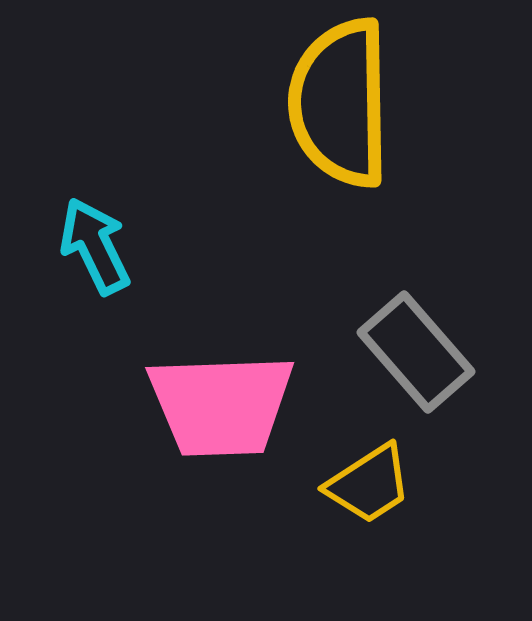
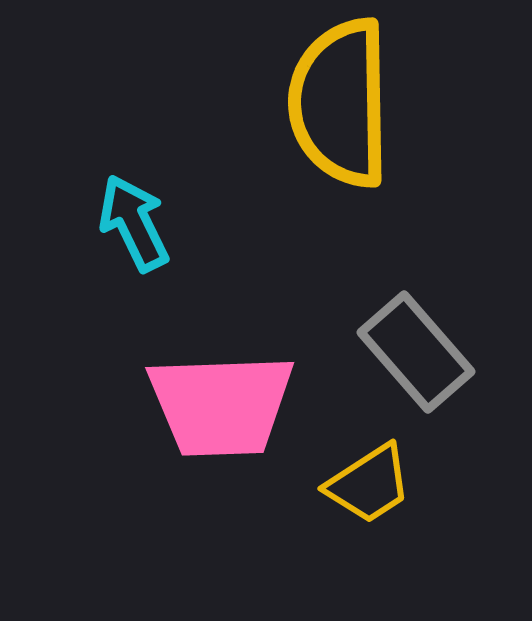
cyan arrow: moved 39 px right, 23 px up
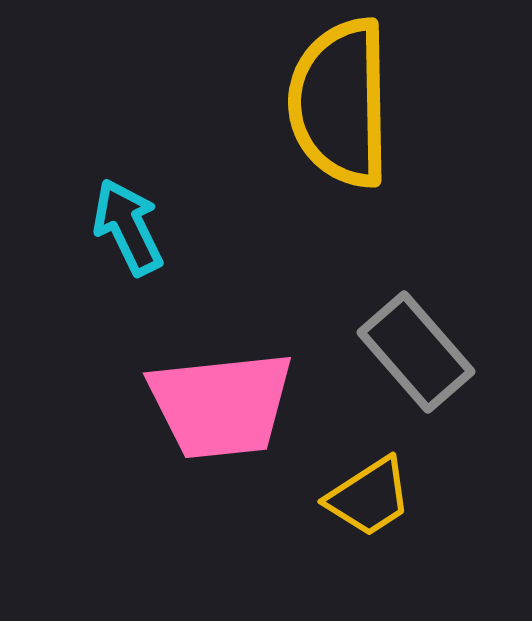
cyan arrow: moved 6 px left, 4 px down
pink trapezoid: rotated 4 degrees counterclockwise
yellow trapezoid: moved 13 px down
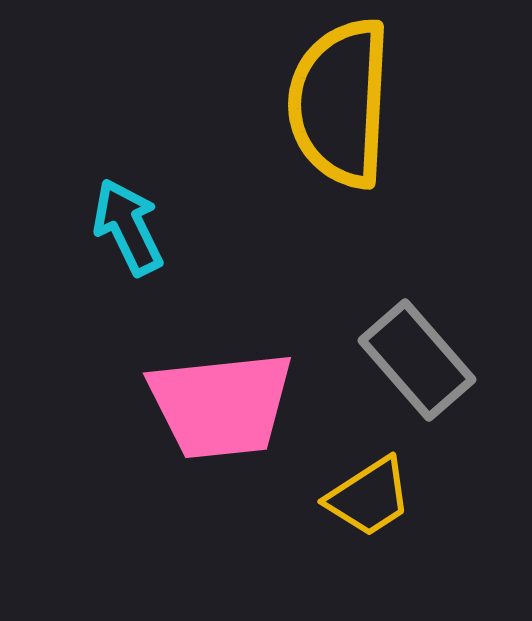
yellow semicircle: rotated 4 degrees clockwise
gray rectangle: moved 1 px right, 8 px down
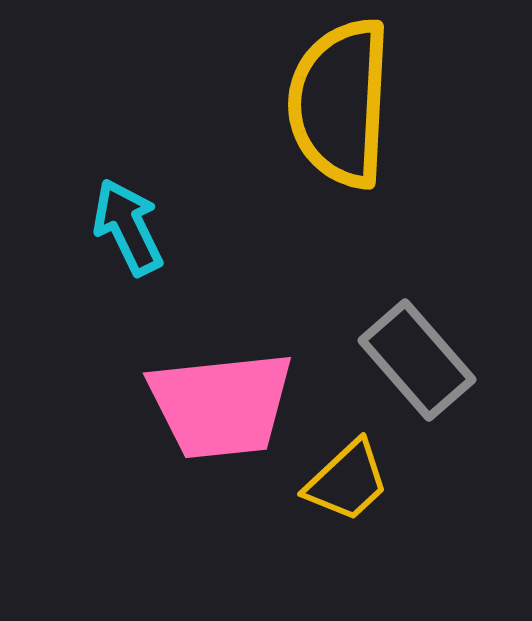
yellow trapezoid: moved 22 px left, 16 px up; rotated 10 degrees counterclockwise
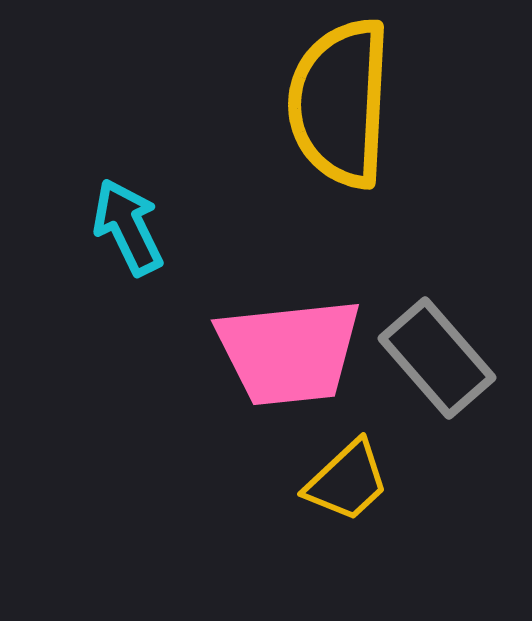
gray rectangle: moved 20 px right, 2 px up
pink trapezoid: moved 68 px right, 53 px up
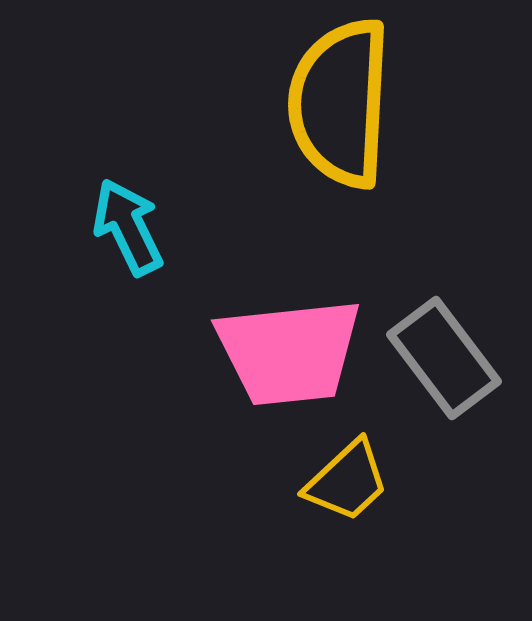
gray rectangle: moved 7 px right; rotated 4 degrees clockwise
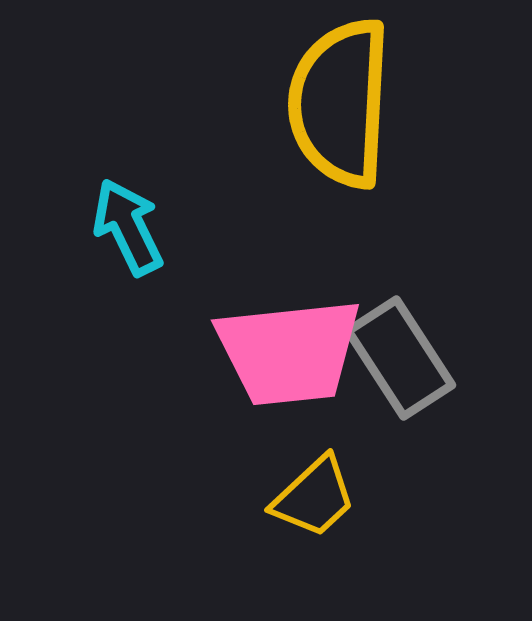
gray rectangle: moved 44 px left; rotated 4 degrees clockwise
yellow trapezoid: moved 33 px left, 16 px down
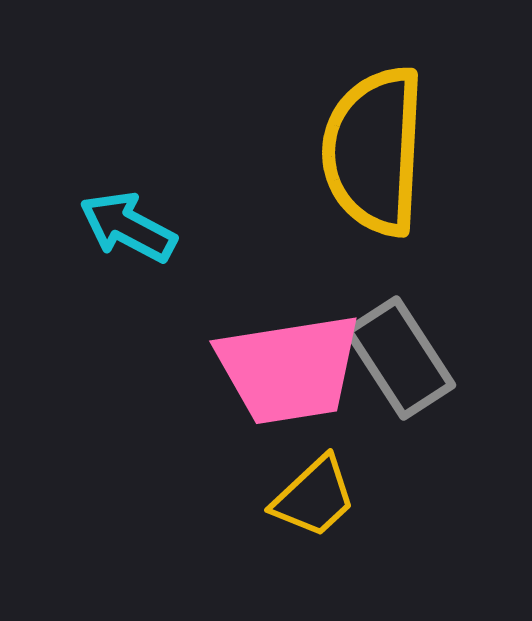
yellow semicircle: moved 34 px right, 48 px down
cyan arrow: rotated 36 degrees counterclockwise
pink trapezoid: moved 17 px down; rotated 3 degrees counterclockwise
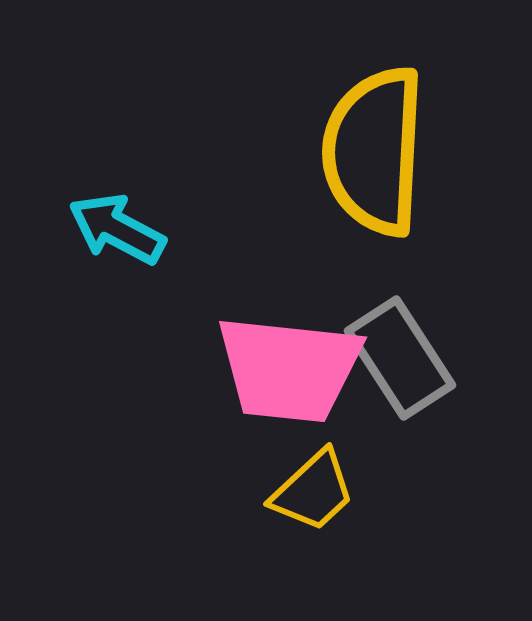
cyan arrow: moved 11 px left, 2 px down
pink trapezoid: rotated 15 degrees clockwise
yellow trapezoid: moved 1 px left, 6 px up
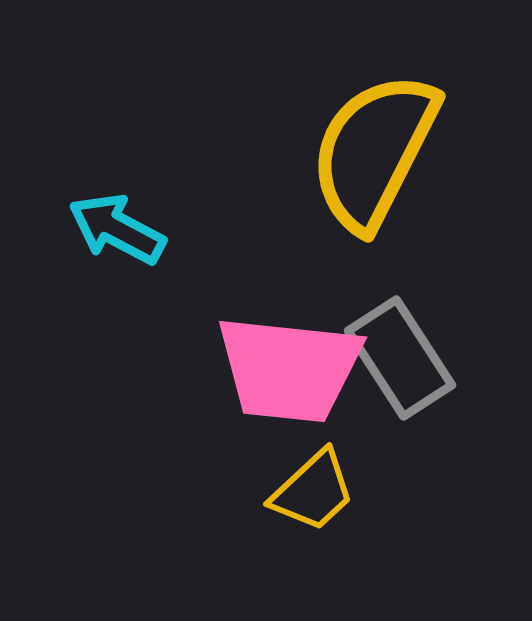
yellow semicircle: rotated 24 degrees clockwise
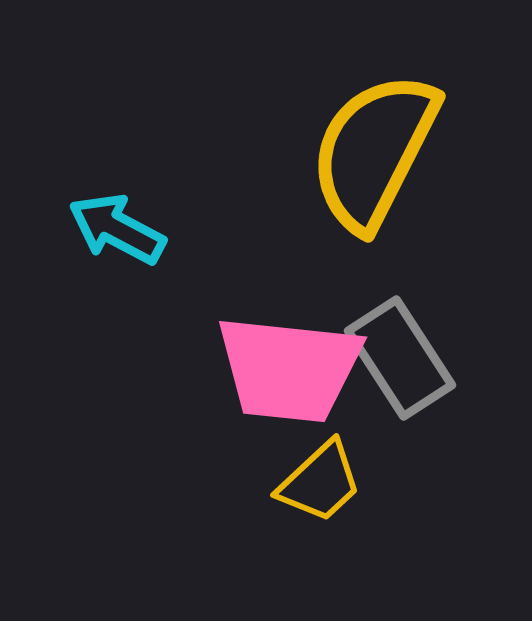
yellow trapezoid: moved 7 px right, 9 px up
